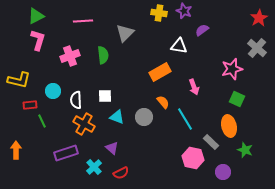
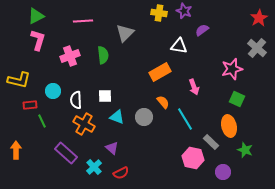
purple rectangle: rotated 60 degrees clockwise
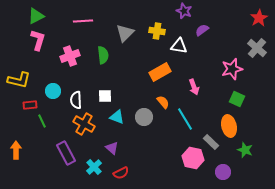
yellow cross: moved 2 px left, 18 px down
purple rectangle: rotated 20 degrees clockwise
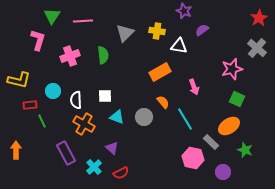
green triangle: moved 16 px right; rotated 30 degrees counterclockwise
orange ellipse: rotated 70 degrees clockwise
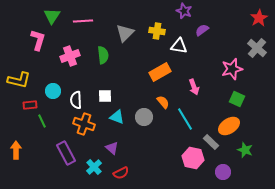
orange cross: rotated 10 degrees counterclockwise
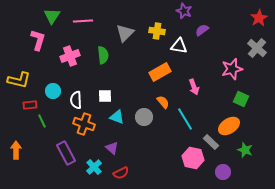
green square: moved 4 px right
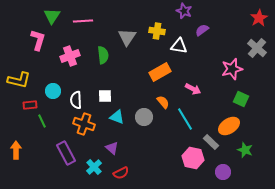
gray triangle: moved 2 px right, 4 px down; rotated 12 degrees counterclockwise
pink arrow: moved 1 px left, 2 px down; rotated 42 degrees counterclockwise
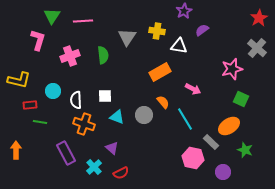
purple star: rotated 21 degrees clockwise
gray circle: moved 2 px up
green line: moved 2 px left, 1 px down; rotated 56 degrees counterclockwise
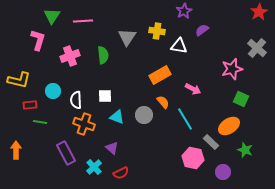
red star: moved 6 px up
orange rectangle: moved 3 px down
